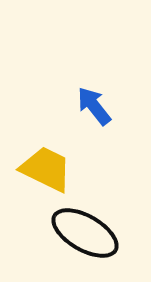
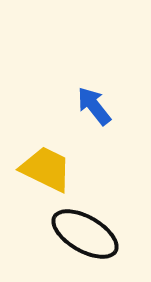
black ellipse: moved 1 px down
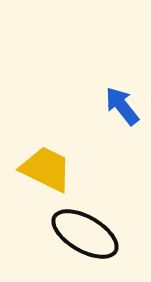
blue arrow: moved 28 px right
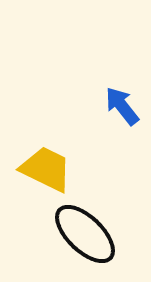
black ellipse: rotated 14 degrees clockwise
